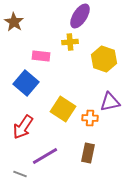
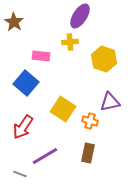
orange cross: moved 3 px down; rotated 14 degrees clockwise
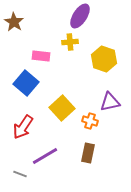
yellow square: moved 1 px left, 1 px up; rotated 15 degrees clockwise
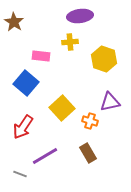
purple ellipse: rotated 50 degrees clockwise
brown rectangle: rotated 42 degrees counterclockwise
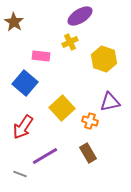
purple ellipse: rotated 25 degrees counterclockwise
yellow cross: rotated 21 degrees counterclockwise
blue square: moved 1 px left
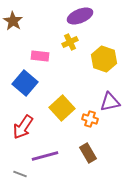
purple ellipse: rotated 10 degrees clockwise
brown star: moved 1 px left, 1 px up
pink rectangle: moved 1 px left
orange cross: moved 2 px up
purple line: rotated 16 degrees clockwise
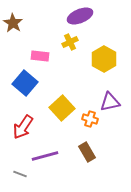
brown star: moved 2 px down
yellow hexagon: rotated 10 degrees clockwise
brown rectangle: moved 1 px left, 1 px up
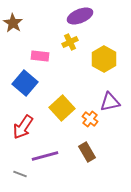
orange cross: rotated 21 degrees clockwise
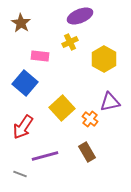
brown star: moved 8 px right
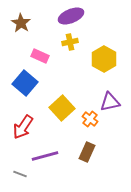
purple ellipse: moved 9 px left
yellow cross: rotated 14 degrees clockwise
pink rectangle: rotated 18 degrees clockwise
brown rectangle: rotated 54 degrees clockwise
